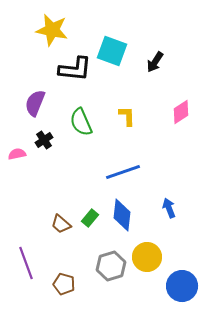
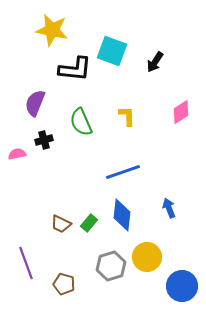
black cross: rotated 18 degrees clockwise
green rectangle: moved 1 px left, 5 px down
brown trapezoid: rotated 15 degrees counterclockwise
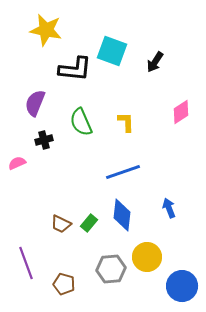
yellow star: moved 6 px left
yellow L-shape: moved 1 px left, 6 px down
pink semicircle: moved 9 px down; rotated 12 degrees counterclockwise
gray hexagon: moved 3 px down; rotated 12 degrees clockwise
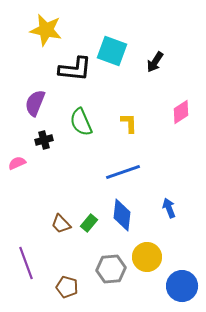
yellow L-shape: moved 3 px right, 1 px down
brown trapezoid: rotated 20 degrees clockwise
brown pentagon: moved 3 px right, 3 px down
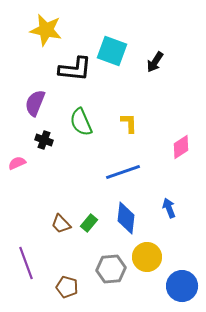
pink diamond: moved 35 px down
black cross: rotated 36 degrees clockwise
blue diamond: moved 4 px right, 3 px down
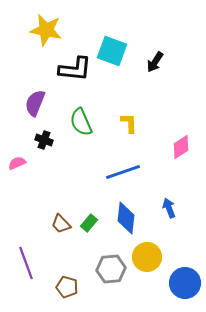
blue circle: moved 3 px right, 3 px up
